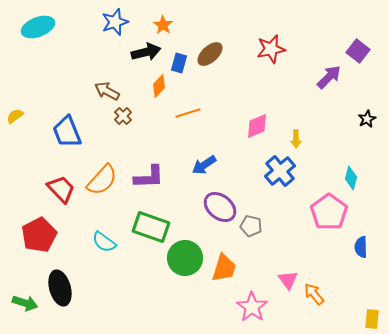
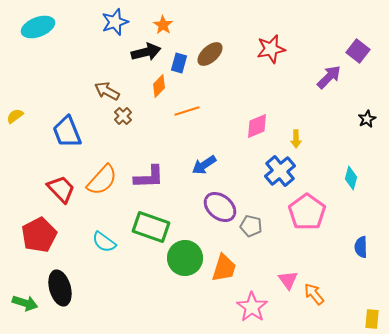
orange line: moved 1 px left, 2 px up
pink pentagon: moved 22 px left
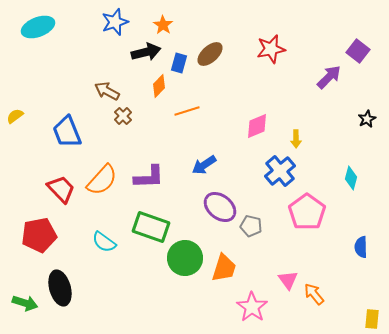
red pentagon: rotated 16 degrees clockwise
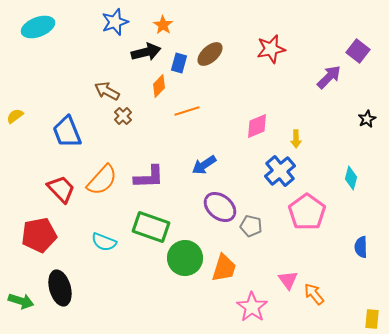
cyan semicircle: rotated 15 degrees counterclockwise
green arrow: moved 4 px left, 2 px up
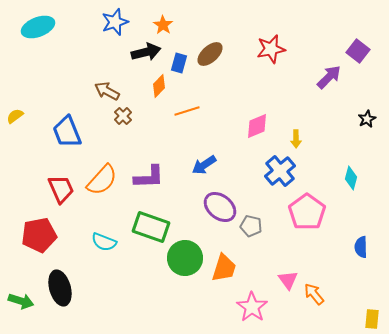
red trapezoid: rotated 20 degrees clockwise
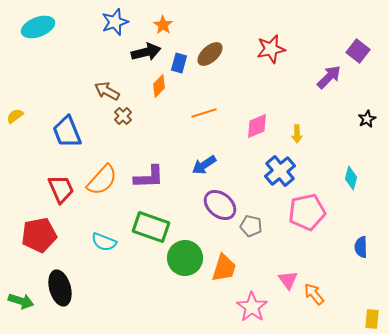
orange line: moved 17 px right, 2 px down
yellow arrow: moved 1 px right, 5 px up
purple ellipse: moved 2 px up
pink pentagon: rotated 24 degrees clockwise
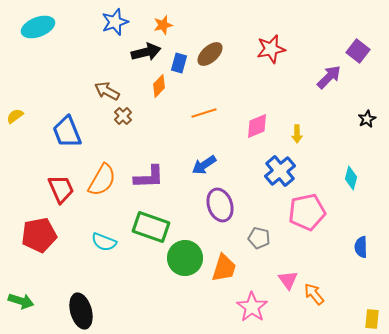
orange star: rotated 24 degrees clockwise
orange semicircle: rotated 12 degrees counterclockwise
purple ellipse: rotated 32 degrees clockwise
gray pentagon: moved 8 px right, 12 px down
black ellipse: moved 21 px right, 23 px down
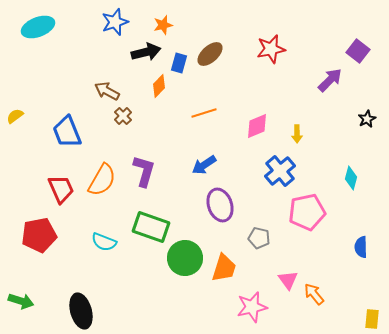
purple arrow: moved 1 px right, 3 px down
purple L-shape: moved 5 px left, 6 px up; rotated 72 degrees counterclockwise
pink star: rotated 24 degrees clockwise
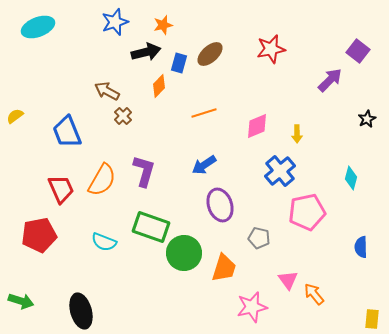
green circle: moved 1 px left, 5 px up
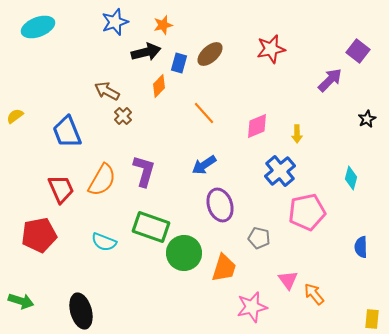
orange line: rotated 65 degrees clockwise
